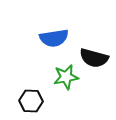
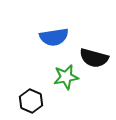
blue semicircle: moved 1 px up
black hexagon: rotated 20 degrees clockwise
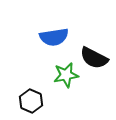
black semicircle: rotated 12 degrees clockwise
green star: moved 2 px up
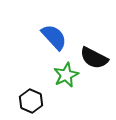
blue semicircle: rotated 124 degrees counterclockwise
green star: rotated 15 degrees counterclockwise
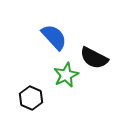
black hexagon: moved 3 px up
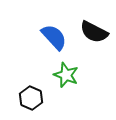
black semicircle: moved 26 px up
green star: rotated 25 degrees counterclockwise
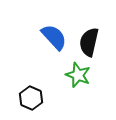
black semicircle: moved 5 px left, 10 px down; rotated 76 degrees clockwise
green star: moved 12 px right
